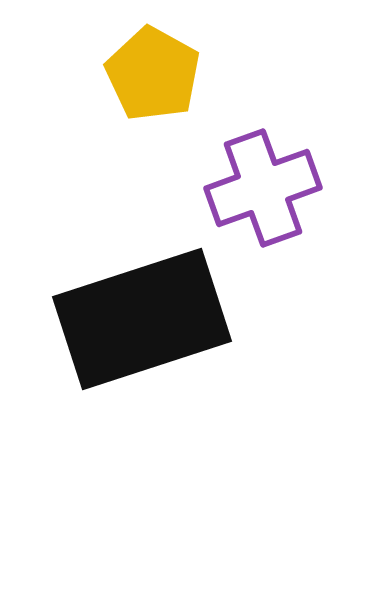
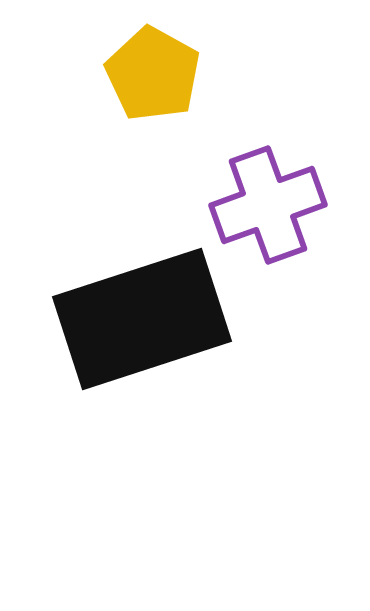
purple cross: moved 5 px right, 17 px down
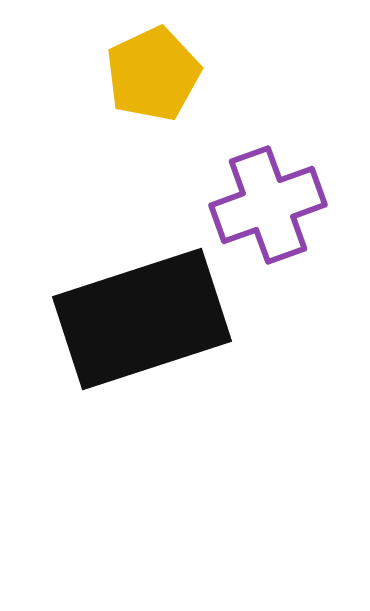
yellow pentagon: rotated 18 degrees clockwise
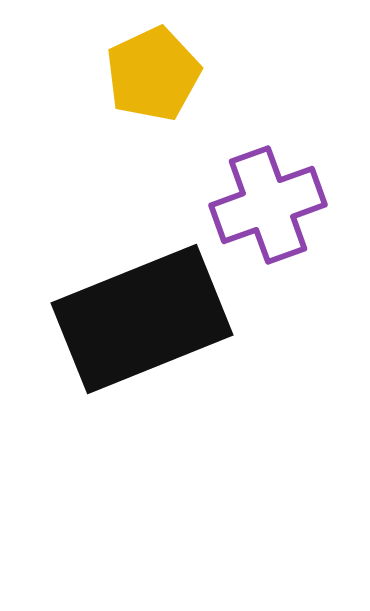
black rectangle: rotated 4 degrees counterclockwise
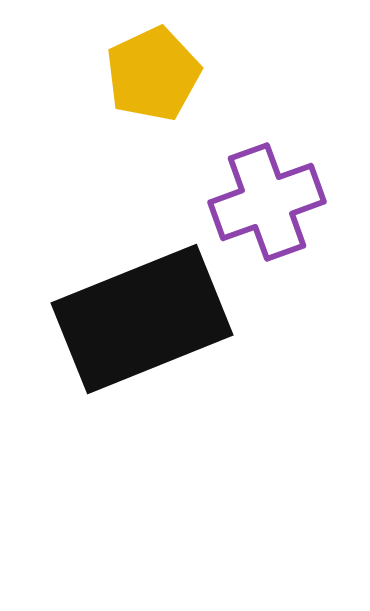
purple cross: moved 1 px left, 3 px up
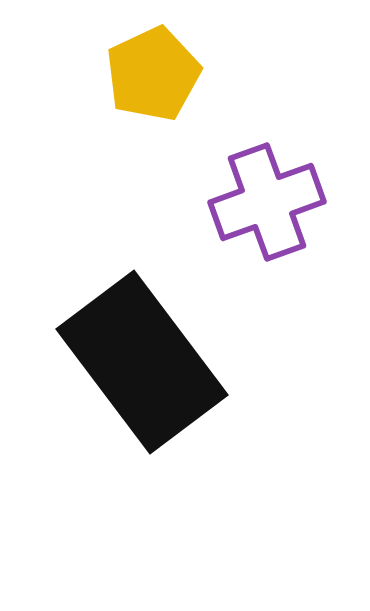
black rectangle: moved 43 px down; rotated 75 degrees clockwise
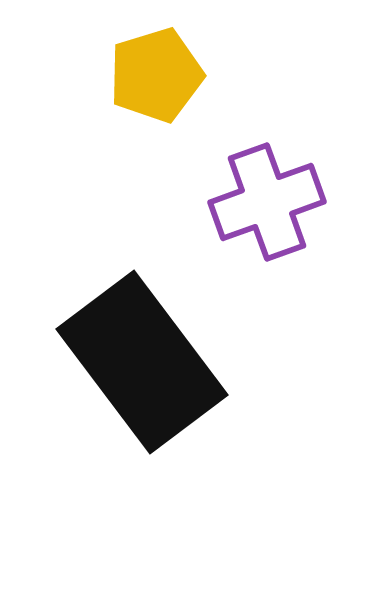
yellow pentagon: moved 3 px right, 1 px down; rotated 8 degrees clockwise
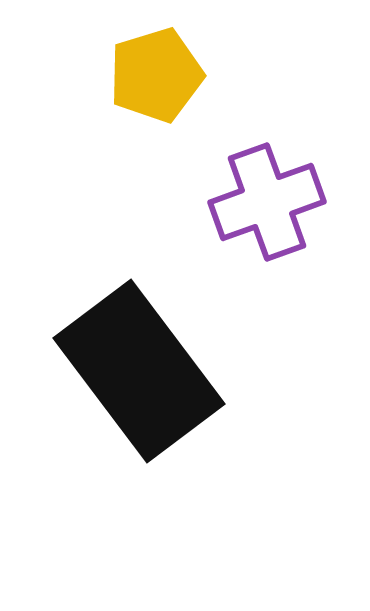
black rectangle: moved 3 px left, 9 px down
